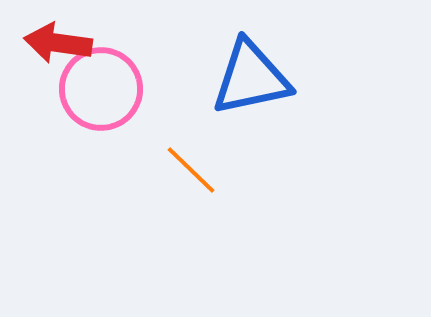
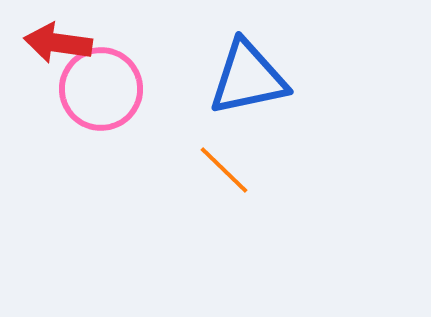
blue triangle: moved 3 px left
orange line: moved 33 px right
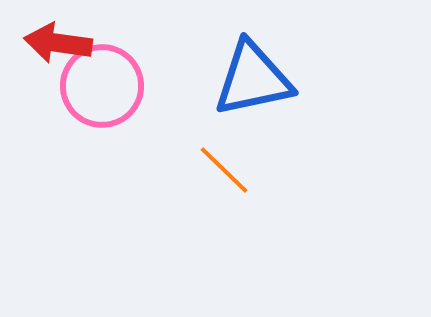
blue triangle: moved 5 px right, 1 px down
pink circle: moved 1 px right, 3 px up
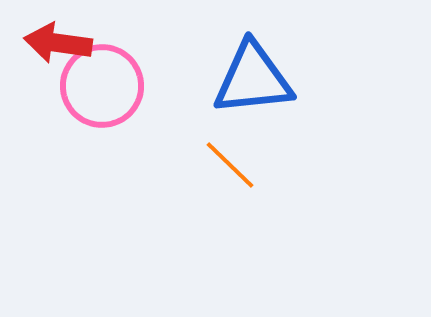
blue triangle: rotated 6 degrees clockwise
orange line: moved 6 px right, 5 px up
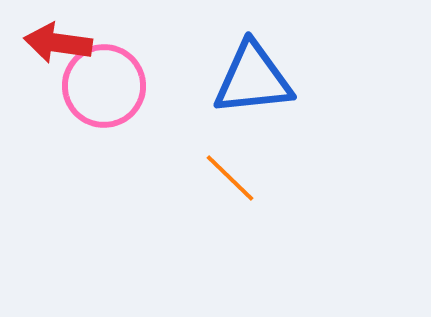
pink circle: moved 2 px right
orange line: moved 13 px down
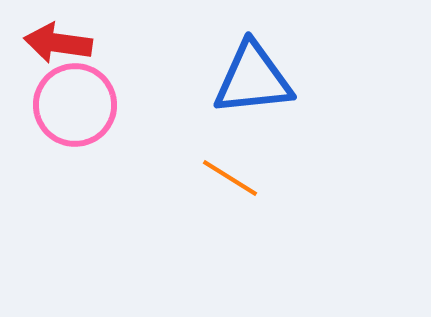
pink circle: moved 29 px left, 19 px down
orange line: rotated 12 degrees counterclockwise
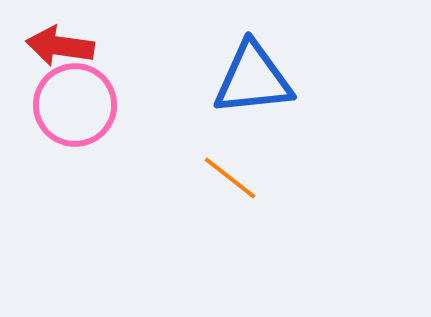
red arrow: moved 2 px right, 3 px down
orange line: rotated 6 degrees clockwise
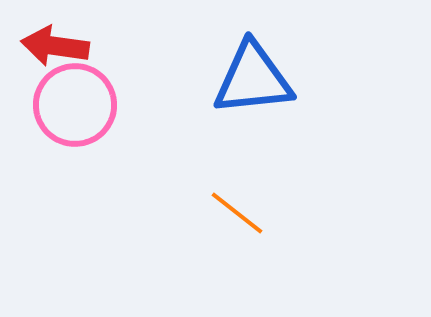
red arrow: moved 5 px left
orange line: moved 7 px right, 35 px down
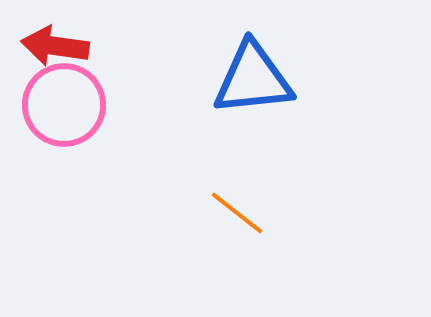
pink circle: moved 11 px left
